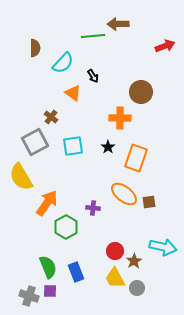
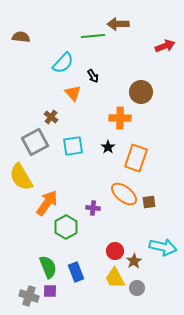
brown semicircle: moved 14 px left, 11 px up; rotated 84 degrees counterclockwise
orange triangle: rotated 12 degrees clockwise
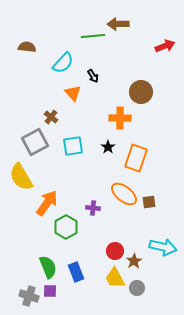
brown semicircle: moved 6 px right, 10 px down
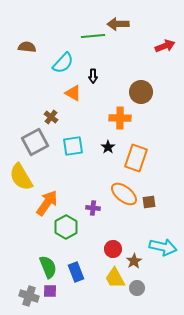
black arrow: rotated 32 degrees clockwise
orange triangle: rotated 18 degrees counterclockwise
red circle: moved 2 px left, 2 px up
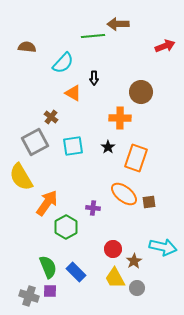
black arrow: moved 1 px right, 2 px down
blue rectangle: rotated 24 degrees counterclockwise
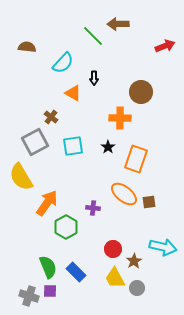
green line: rotated 50 degrees clockwise
orange rectangle: moved 1 px down
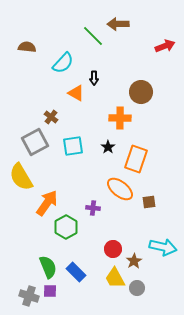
orange triangle: moved 3 px right
orange ellipse: moved 4 px left, 5 px up
